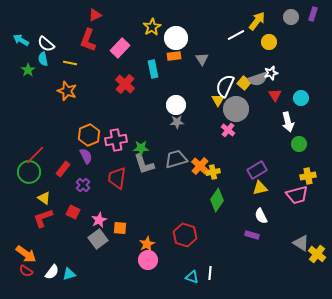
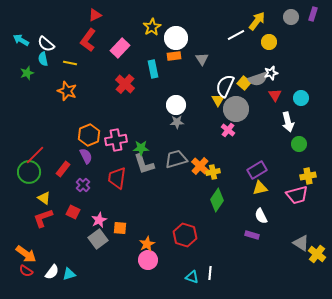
red L-shape at (88, 40): rotated 15 degrees clockwise
green star at (28, 70): moved 1 px left, 3 px down; rotated 16 degrees clockwise
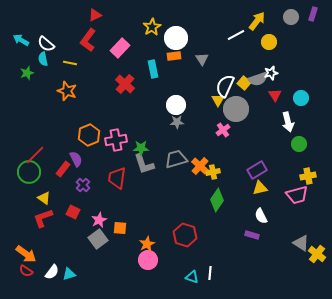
pink cross at (228, 130): moved 5 px left; rotated 16 degrees clockwise
purple semicircle at (86, 156): moved 10 px left, 3 px down
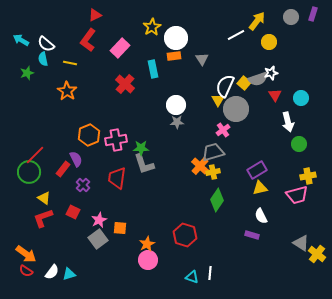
orange star at (67, 91): rotated 12 degrees clockwise
gray trapezoid at (176, 159): moved 37 px right, 7 px up
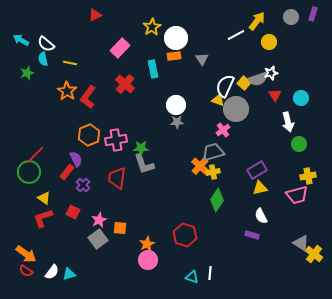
red L-shape at (88, 40): moved 57 px down
yellow triangle at (218, 100): rotated 40 degrees counterclockwise
red rectangle at (63, 169): moved 4 px right, 3 px down
yellow cross at (317, 254): moved 3 px left
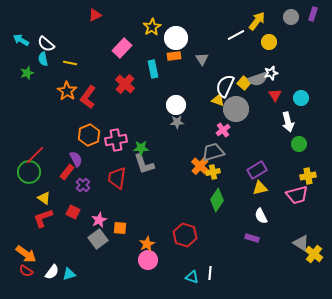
pink rectangle at (120, 48): moved 2 px right
purple rectangle at (252, 235): moved 3 px down
